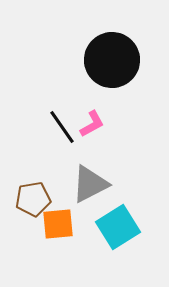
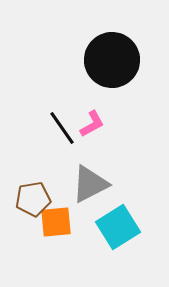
black line: moved 1 px down
orange square: moved 2 px left, 2 px up
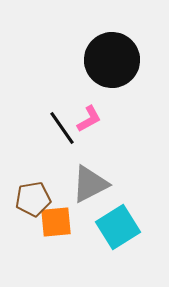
pink L-shape: moved 3 px left, 5 px up
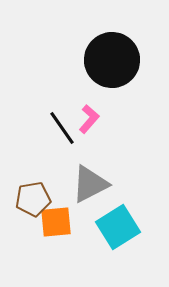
pink L-shape: rotated 20 degrees counterclockwise
